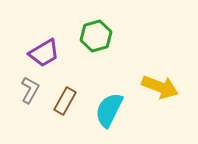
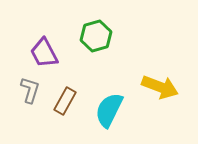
purple trapezoid: rotated 92 degrees clockwise
gray L-shape: rotated 12 degrees counterclockwise
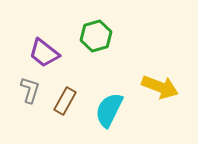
purple trapezoid: rotated 24 degrees counterclockwise
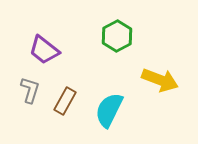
green hexagon: moved 21 px right; rotated 12 degrees counterclockwise
purple trapezoid: moved 3 px up
yellow arrow: moved 7 px up
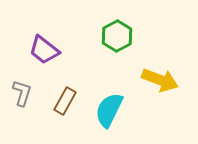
gray L-shape: moved 8 px left, 3 px down
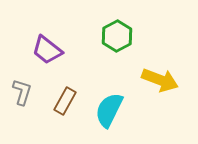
purple trapezoid: moved 3 px right
gray L-shape: moved 1 px up
